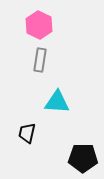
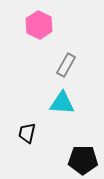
gray rectangle: moved 26 px right, 5 px down; rotated 20 degrees clockwise
cyan triangle: moved 5 px right, 1 px down
black pentagon: moved 2 px down
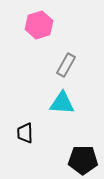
pink hexagon: rotated 16 degrees clockwise
black trapezoid: moved 2 px left; rotated 15 degrees counterclockwise
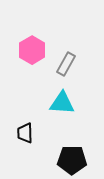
pink hexagon: moved 7 px left, 25 px down; rotated 12 degrees counterclockwise
gray rectangle: moved 1 px up
black pentagon: moved 11 px left
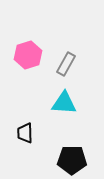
pink hexagon: moved 4 px left, 5 px down; rotated 12 degrees clockwise
cyan triangle: moved 2 px right
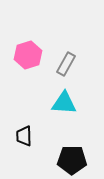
black trapezoid: moved 1 px left, 3 px down
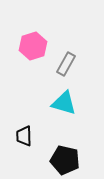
pink hexagon: moved 5 px right, 9 px up
cyan triangle: rotated 12 degrees clockwise
black pentagon: moved 7 px left; rotated 12 degrees clockwise
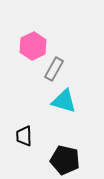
pink hexagon: rotated 8 degrees counterclockwise
gray rectangle: moved 12 px left, 5 px down
cyan triangle: moved 2 px up
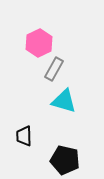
pink hexagon: moved 6 px right, 3 px up
